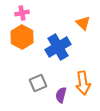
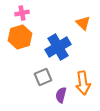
orange hexagon: moved 2 px left; rotated 15 degrees clockwise
gray square: moved 5 px right, 6 px up
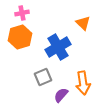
purple semicircle: rotated 28 degrees clockwise
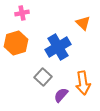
orange hexagon: moved 4 px left, 6 px down
gray square: rotated 24 degrees counterclockwise
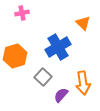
orange hexagon: moved 1 px left, 13 px down
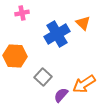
blue cross: moved 1 px left, 13 px up
orange hexagon: rotated 20 degrees clockwise
orange arrow: moved 1 px right, 1 px down; rotated 65 degrees clockwise
